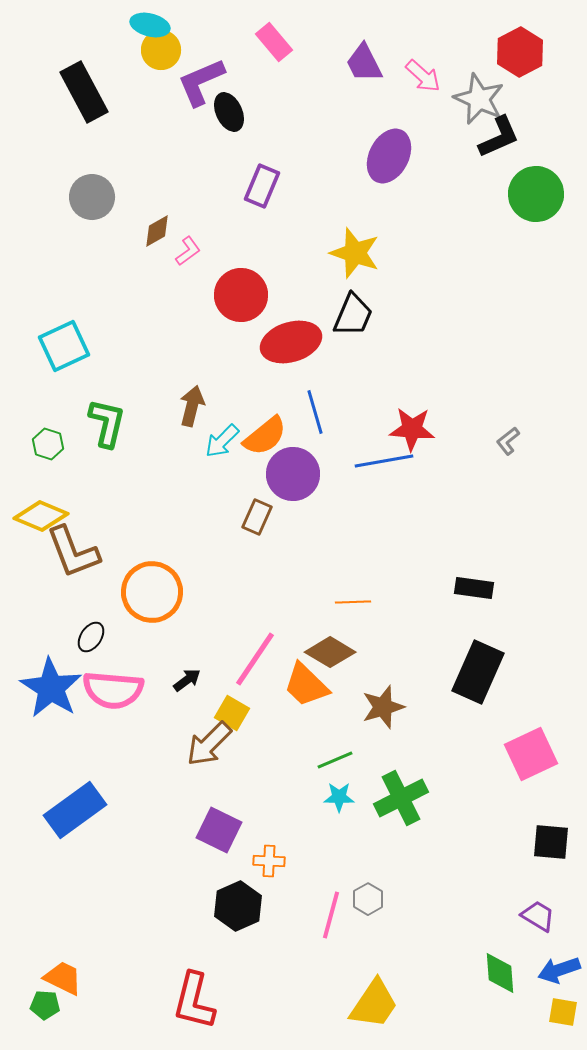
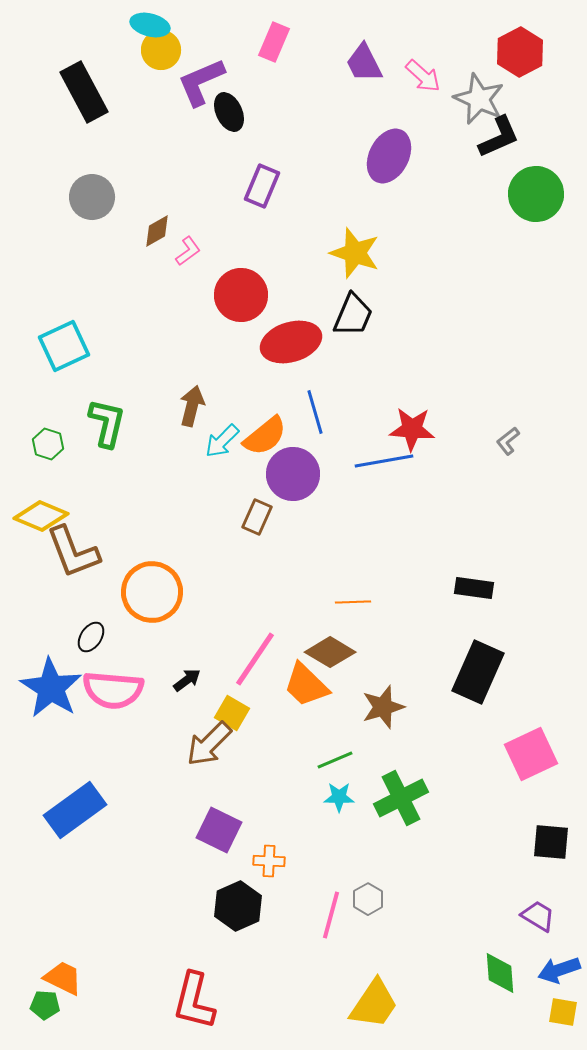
pink rectangle at (274, 42): rotated 63 degrees clockwise
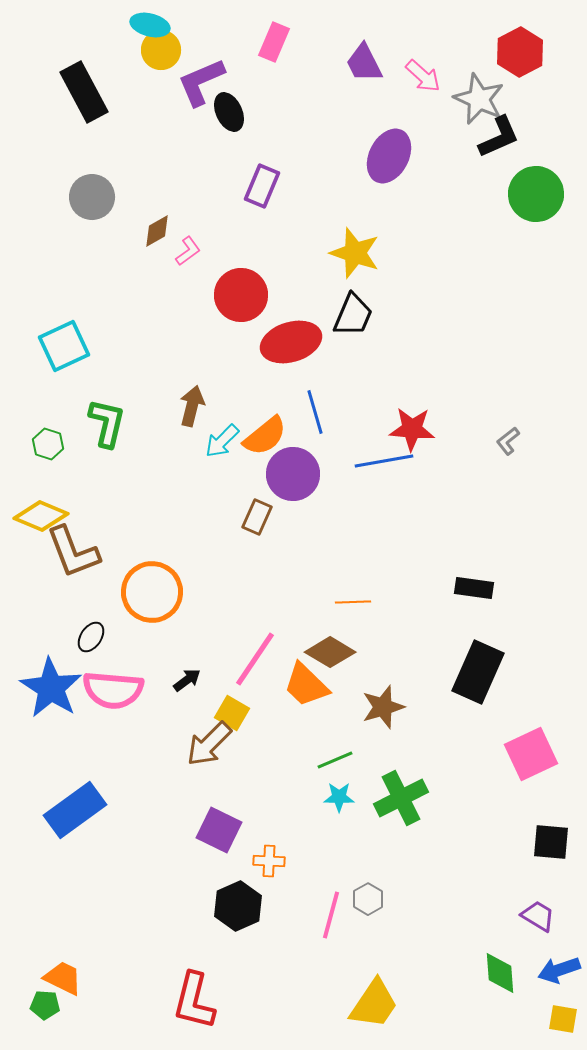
yellow square at (563, 1012): moved 7 px down
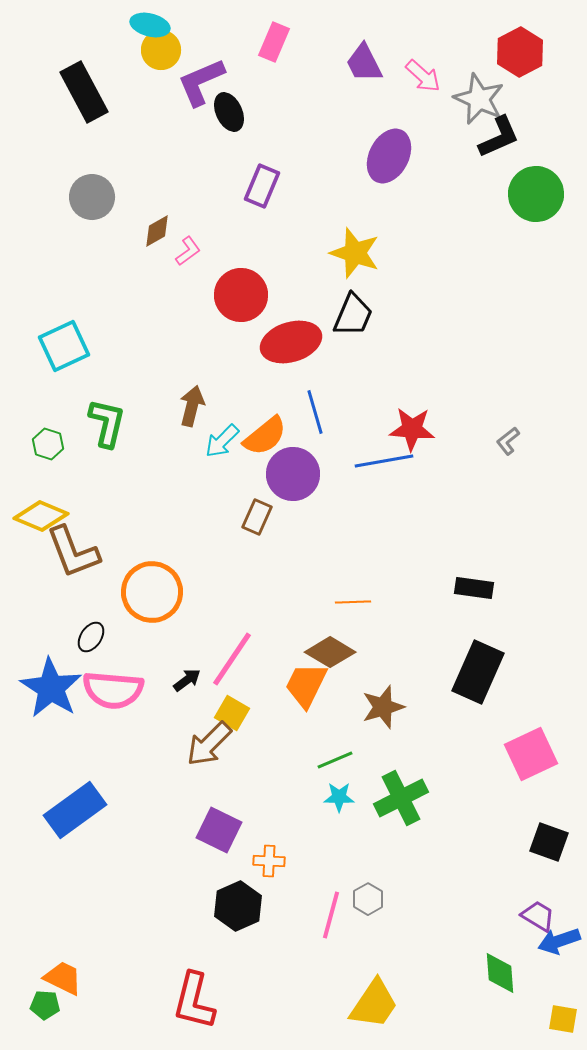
pink line at (255, 659): moved 23 px left
orange trapezoid at (306, 685): rotated 72 degrees clockwise
black square at (551, 842): moved 2 px left; rotated 15 degrees clockwise
blue arrow at (559, 970): moved 29 px up
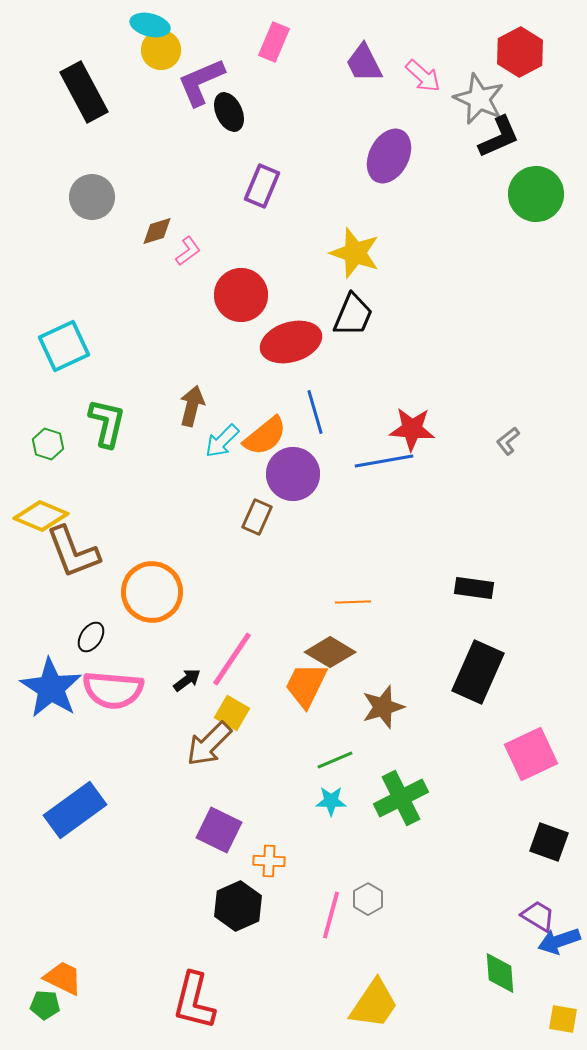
brown diamond at (157, 231): rotated 12 degrees clockwise
cyan star at (339, 797): moved 8 px left, 4 px down
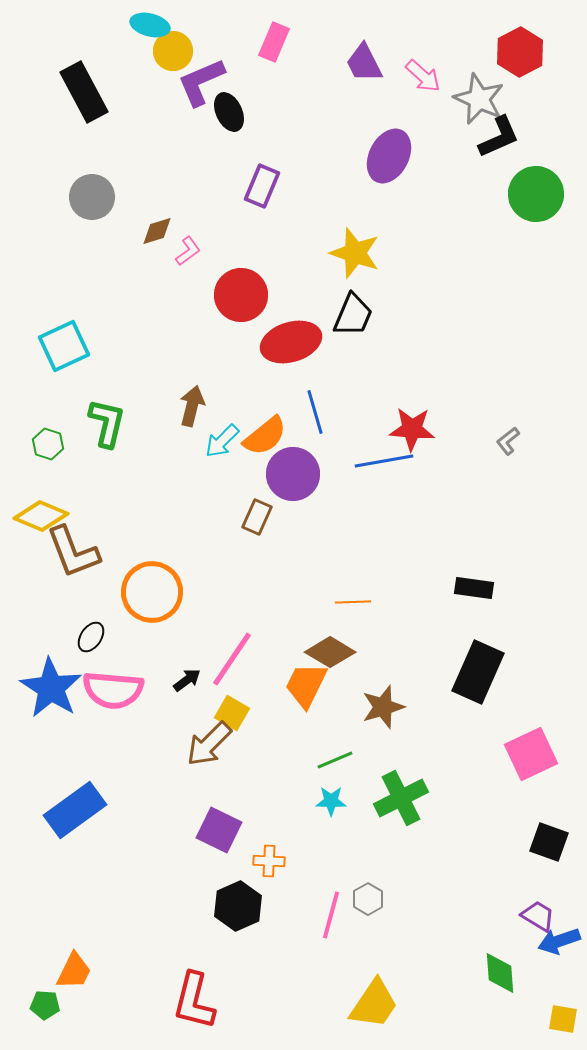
yellow circle at (161, 50): moved 12 px right, 1 px down
orange trapezoid at (63, 978): moved 11 px right, 7 px up; rotated 90 degrees clockwise
